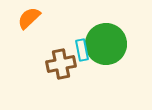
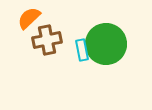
brown cross: moved 14 px left, 24 px up
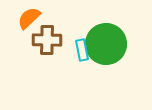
brown cross: rotated 12 degrees clockwise
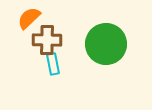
cyan rectangle: moved 29 px left, 14 px down
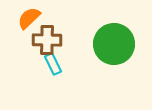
green circle: moved 8 px right
cyan rectangle: rotated 15 degrees counterclockwise
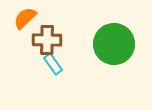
orange semicircle: moved 4 px left
cyan rectangle: rotated 10 degrees counterclockwise
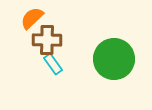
orange semicircle: moved 7 px right
green circle: moved 15 px down
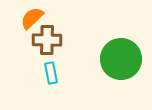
green circle: moved 7 px right
cyan rectangle: moved 2 px left, 9 px down; rotated 25 degrees clockwise
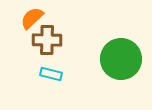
cyan rectangle: moved 1 px down; rotated 65 degrees counterclockwise
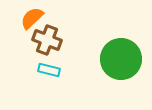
brown cross: rotated 20 degrees clockwise
cyan rectangle: moved 2 px left, 4 px up
